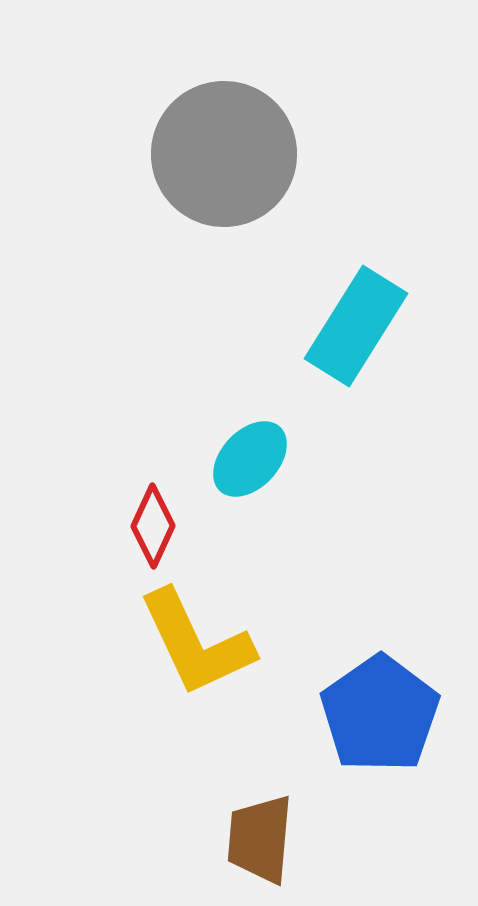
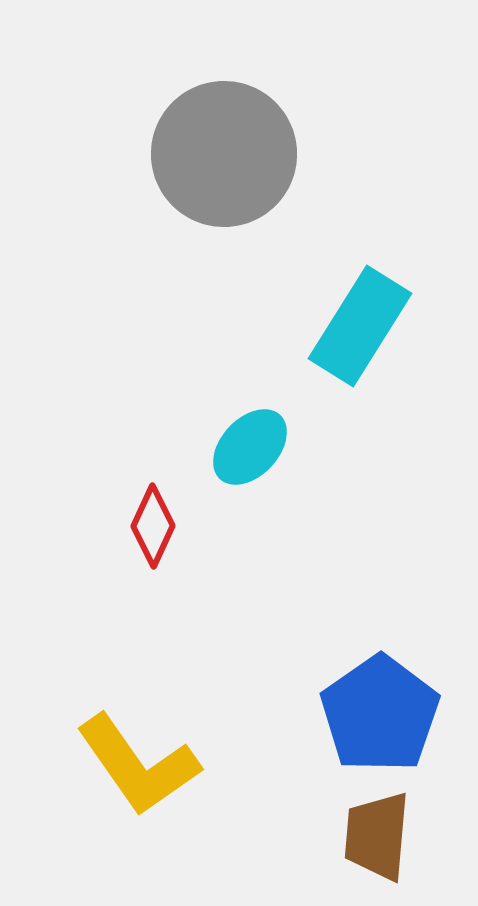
cyan rectangle: moved 4 px right
cyan ellipse: moved 12 px up
yellow L-shape: moved 58 px left, 122 px down; rotated 10 degrees counterclockwise
brown trapezoid: moved 117 px right, 3 px up
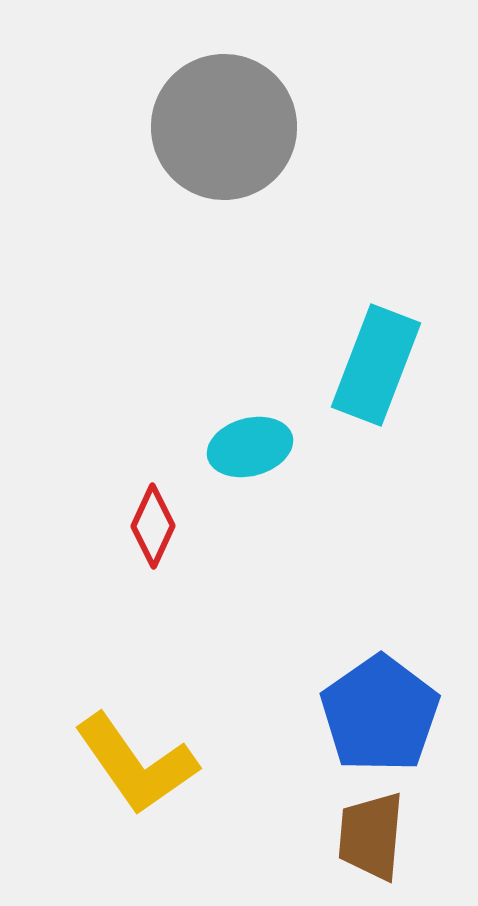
gray circle: moved 27 px up
cyan rectangle: moved 16 px right, 39 px down; rotated 11 degrees counterclockwise
cyan ellipse: rotated 32 degrees clockwise
yellow L-shape: moved 2 px left, 1 px up
brown trapezoid: moved 6 px left
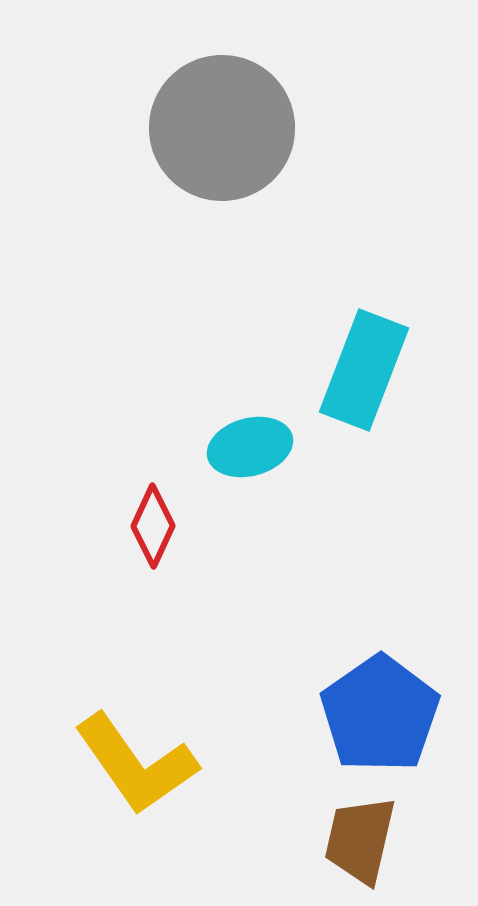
gray circle: moved 2 px left, 1 px down
cyan rectangle: moved 12 px left, 5 px down
brown trapezoid: moved 11 px left, 4 px down; rotated 8 degrees clockwise
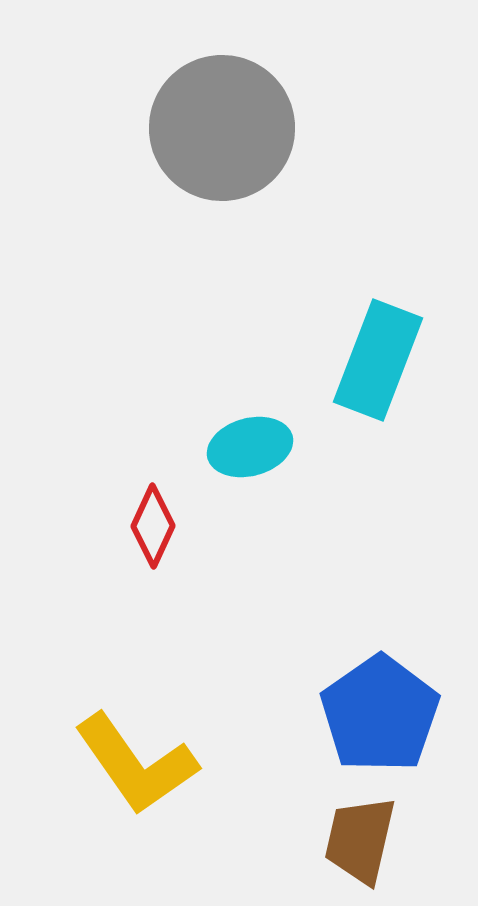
cyan rectangle: moved 14 px right, 10 px up
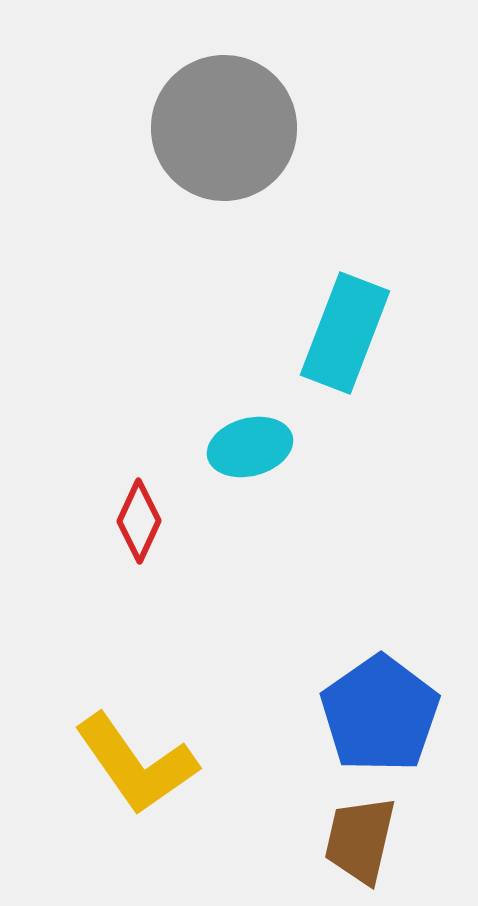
gray circle: moved 2 px right
cyan rectangle: moved 33 px left, 27 px up
red diamond: moved 14 px left, 5 px up
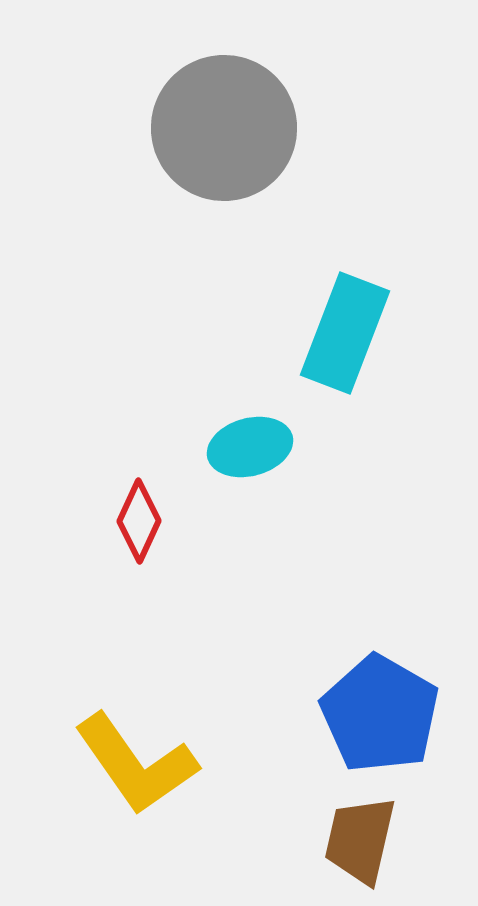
blue pentagon: rotated 7 degrees counterclockwise
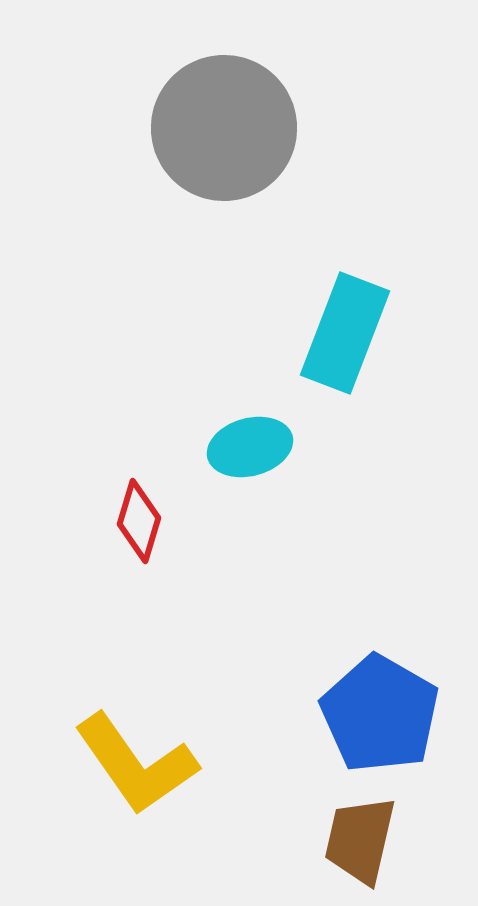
red diamond: rotated 8 degrees counterclockwise
